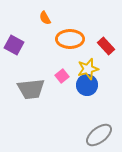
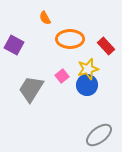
gray trapezoid: rotated 128 degrees clockwise
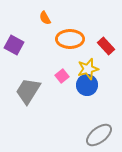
gray trapezoid: moved 3 px left, 2 px down
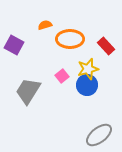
orange semicircle: moved 7 px down; rotated 104 degrees clockwise
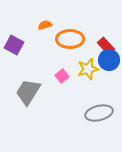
blue circle: moved 22 px right, 25 px up
gray trapezoid: moved 1 px down
gray ellipse: moved 22 px up; rotated 24 degrees clockwise
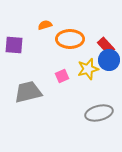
purple square: rotated 24 degrees counterclockwise
pink square: rotated 16 degrees clockwise
gray trapezoid: rotated 44 degrees clockwise
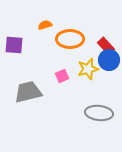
gray ellipse: rotated 20 degrees clockwise
